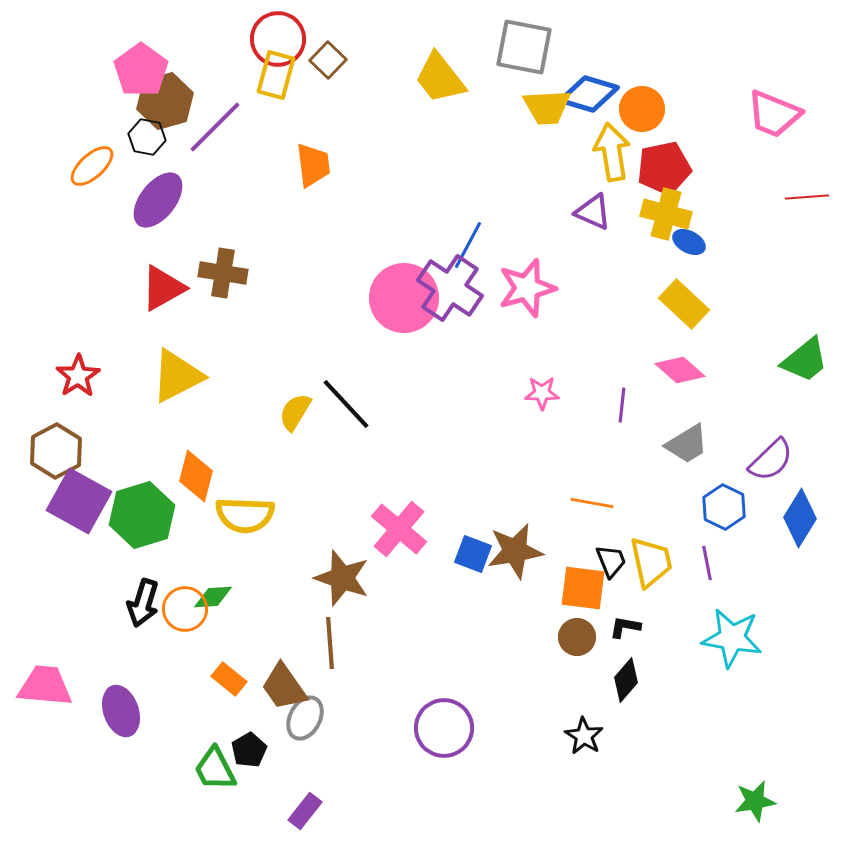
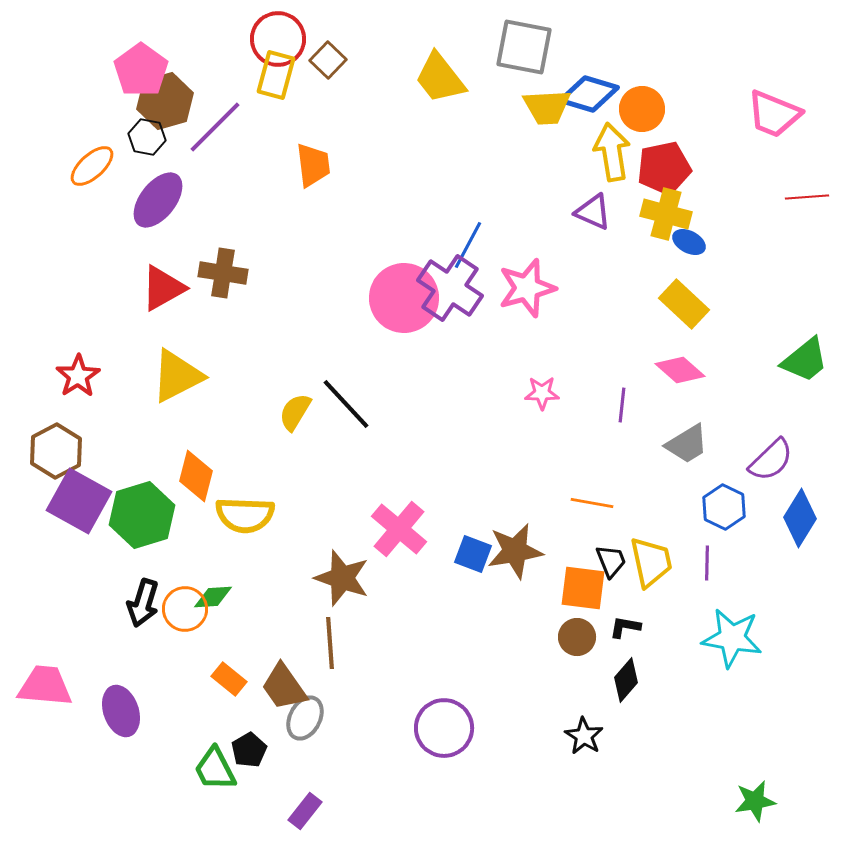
purple line at (707, 563): rotated 12 degrees clockwise
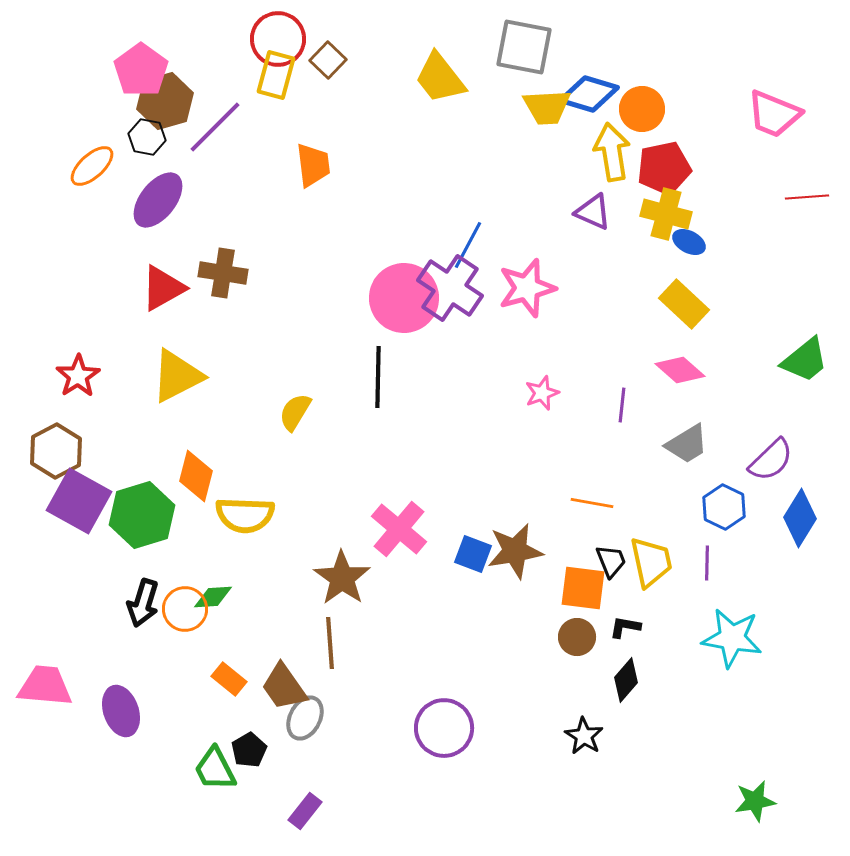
pink star at (542, 393): rotated 20 degrees counterclockwise
black line at (346, 404): moved 32 px right, 27 px up; rotated 44 degrees clockwise
brown star at (342, 578): rotated 16 degrees clockwise
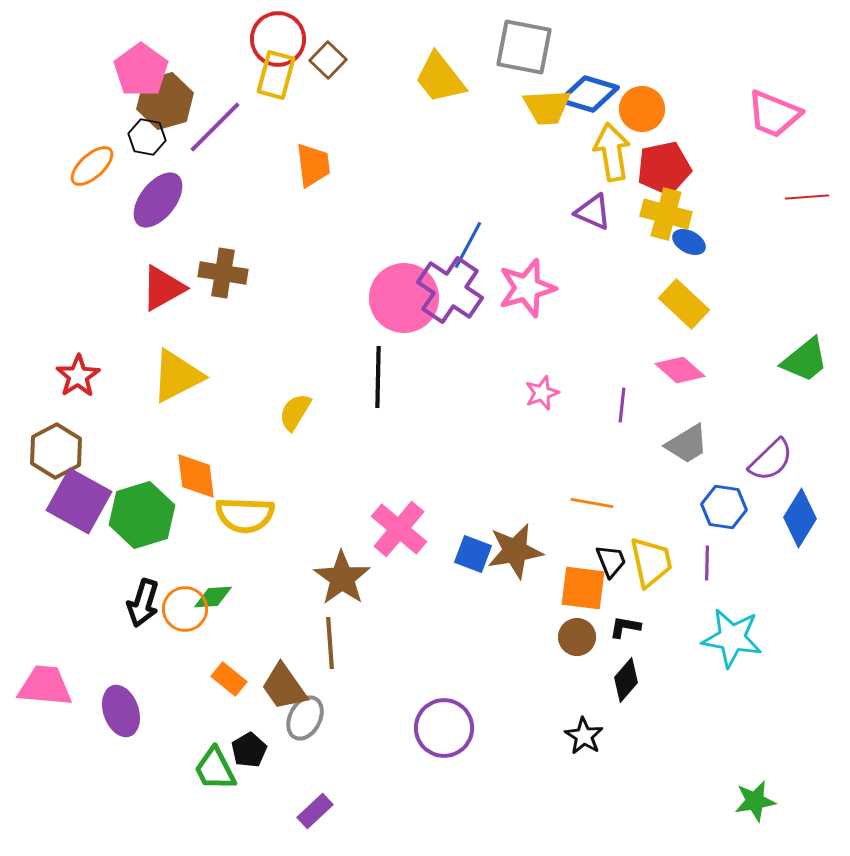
purple cross at (450, 288): moved 2 px down
orange diamond at (196, 476): rotated 21 degrees counterclockwise
blue hexagon at (724, 507): rotated 18 degrees counterclockwise
purple rectangle at (305, 811): moved 10 px right; rotated 9 degrees clockwise
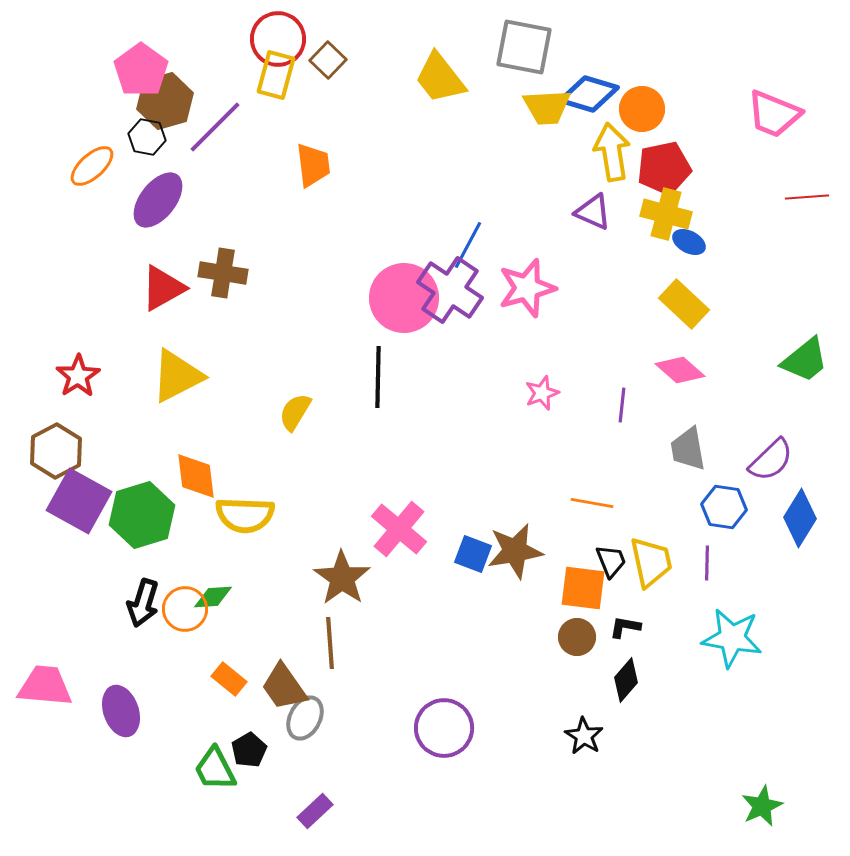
gray trapezoid at (687, 444): moved 1 px right, 5 px down; rotated 111 degrees clockwise
green star at (755, 801): moved 7 px right, 5 px down; rotated 15 degrees counterclockwise
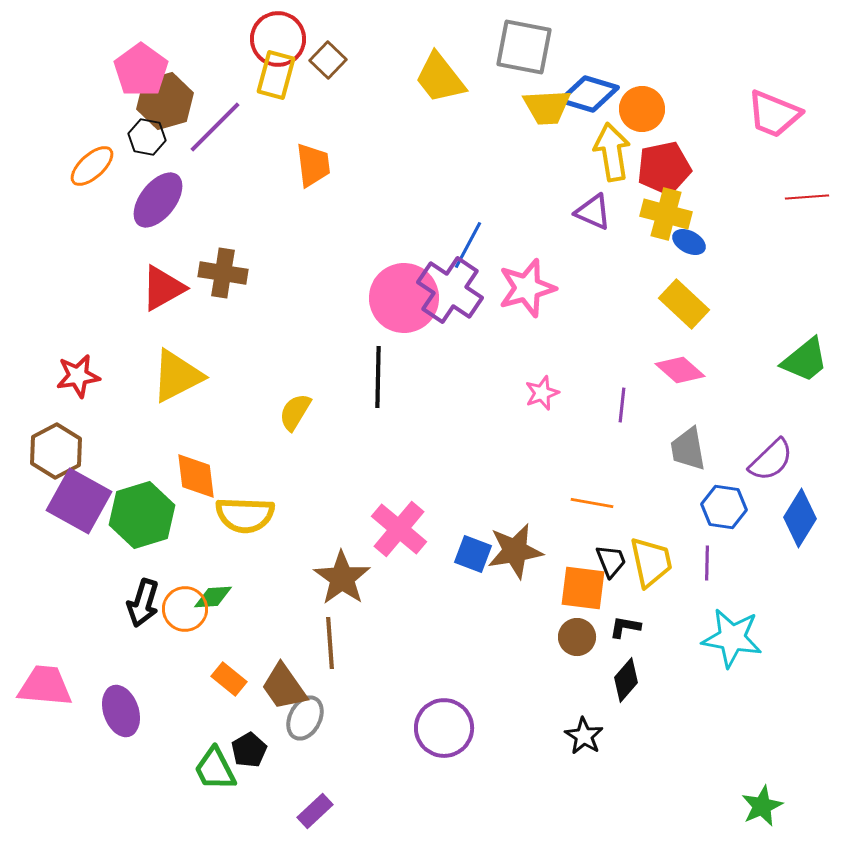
red star at (78, 376): rotated 24 degrees clockwise
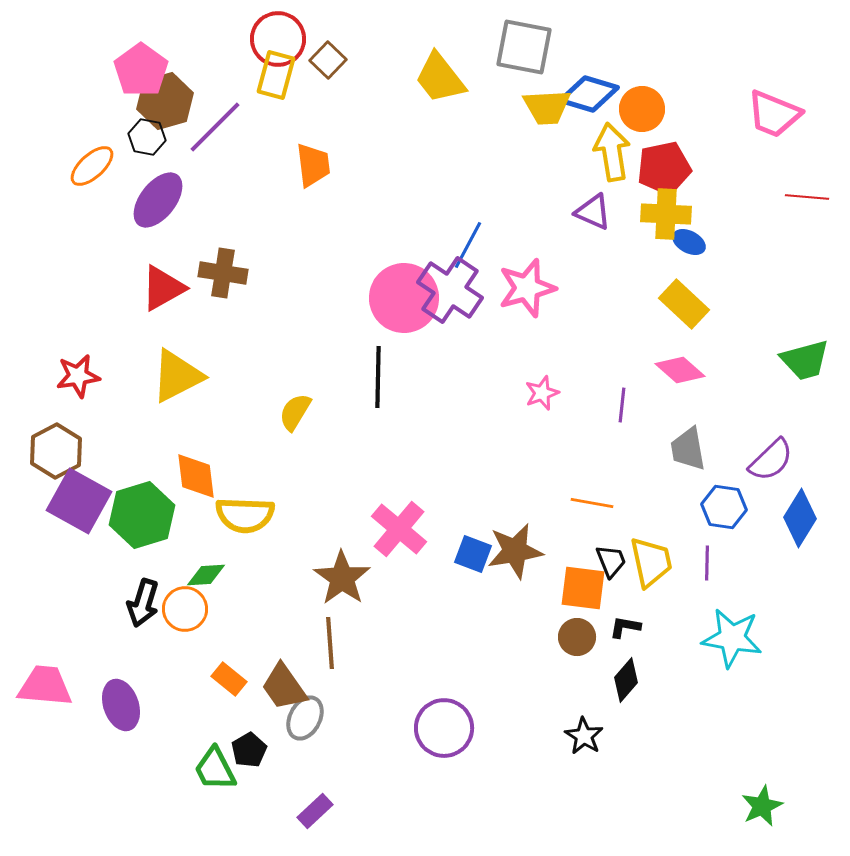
red line at (807, 197): rotated 9 degrees clockwise
yellow cross at (666, 214): rotated 12 degrees counterclockwise
green trapezoid at (805, 360): rotated 24 degrees clockwise
green diamond at (213, 597): moved 7 px left, 22 px up
purple ellipse at (121, 711): moved 6 px up
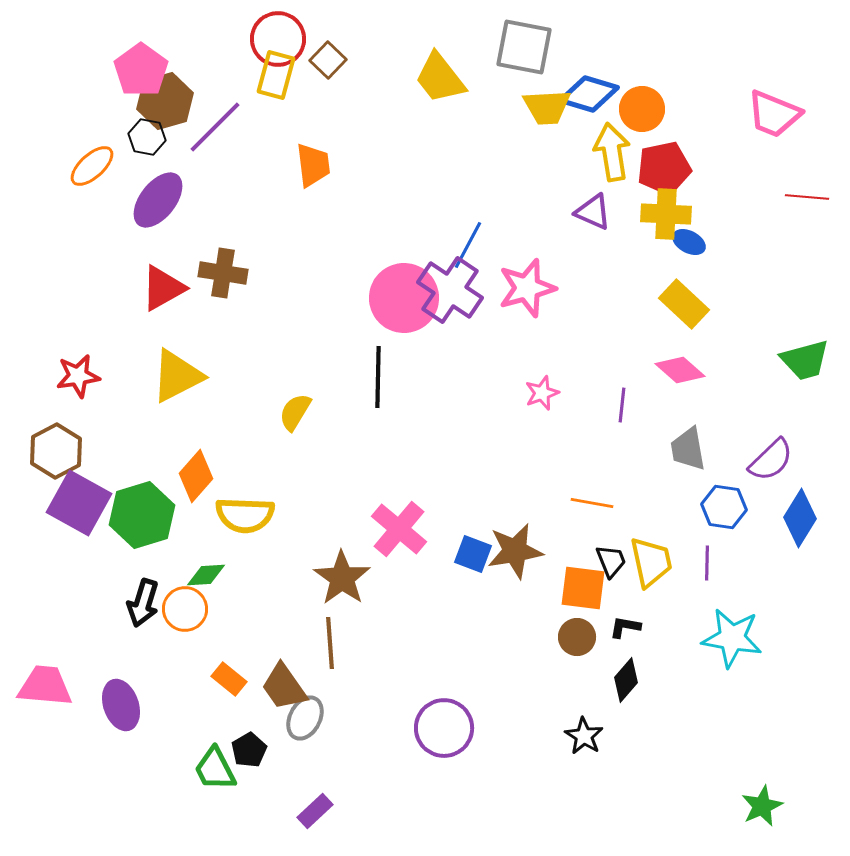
orange diamond at (196, 476): rotated 48 degrees clockwise
purple square at (79, 501): moved 2 px down
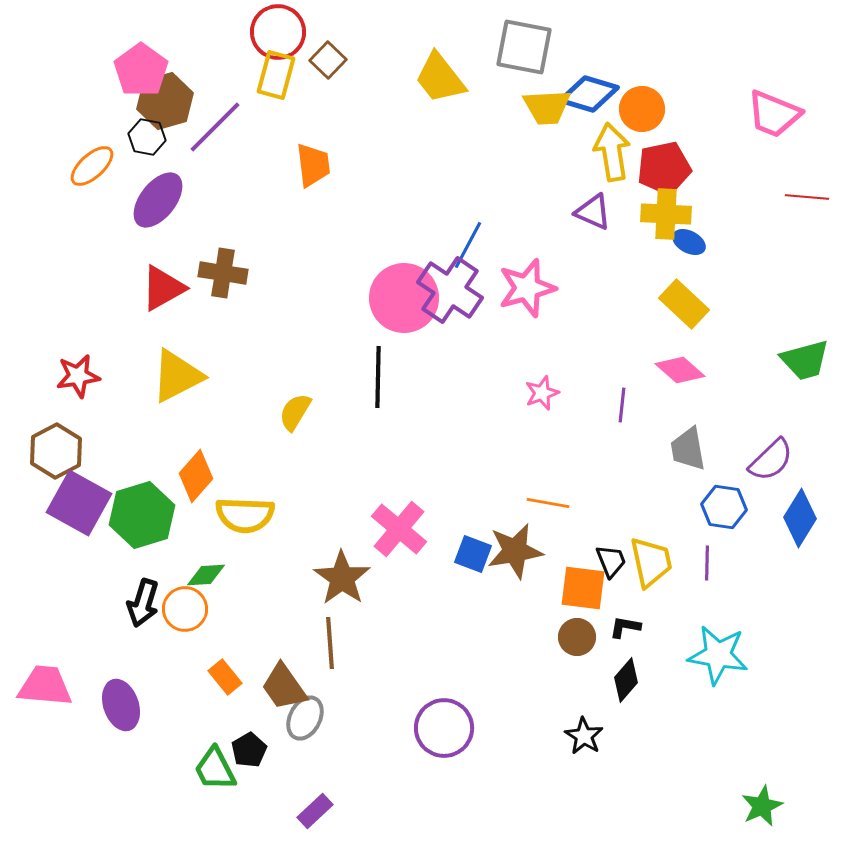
red circle at (278, 39): moved 7 px up
orange line at (592, 503): moved 44 px left
cyan star at (732, 638): moved 14 px left, 17 px down
orange rectangle at (229, 679): moved 4 px left, 2 px up; rotated 12 degrees clockwise
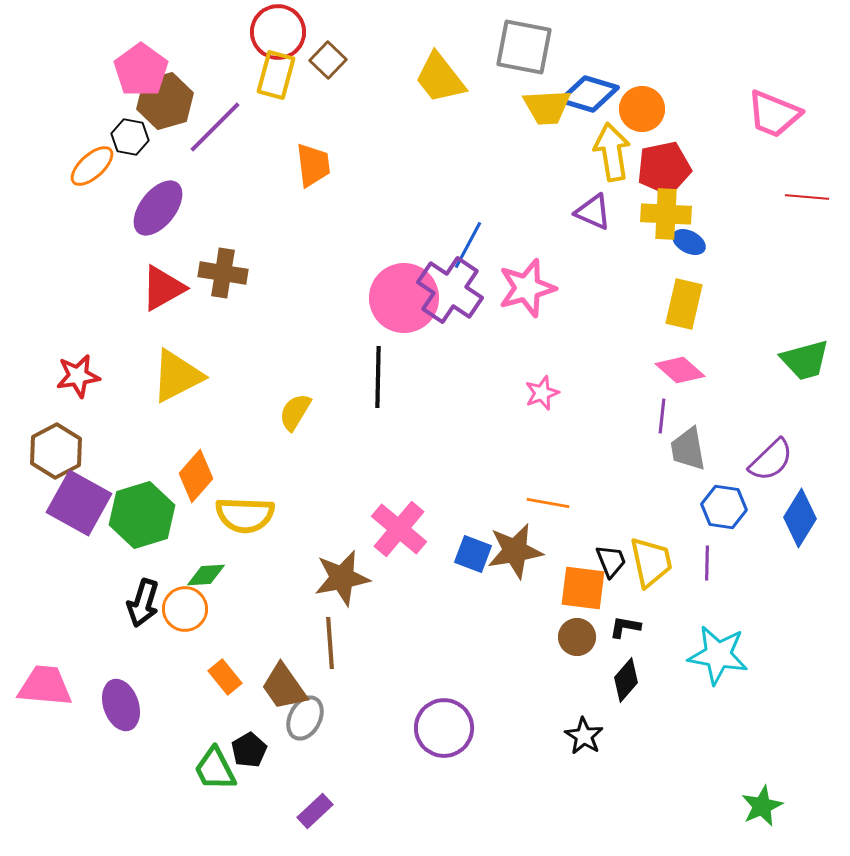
black hexagon at (147, 137): moved 17 px left
purple ellipse at (158, 200): moved 8 px down
yellow rectangle at (684, 304): rotated 60 degrees clockwise
purple line at (622, 405): moved 40 px right, 11 px down
brown star at (342, 578): rotated 26 degrees clockwise
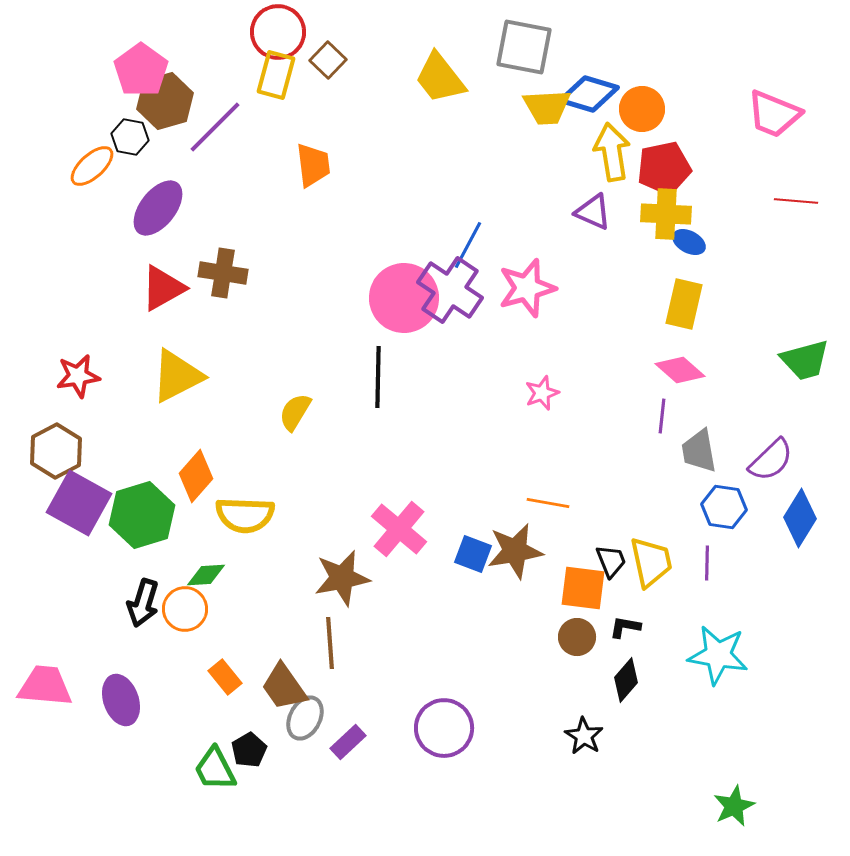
red line at (807, 197): moved 11 px left, 4 px down
gray trapezoid at (688, 449): moved 11 px right, 2 px down
purple ellipse at (121, 705): moved 5 px up
green star at (762, 806): moved 28 px left
purple rectangle at (315, 811): moved 33 px right, 69 px up
